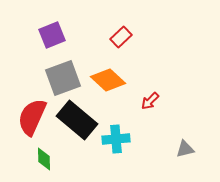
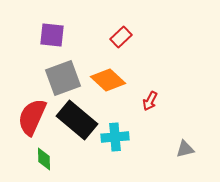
purple square: rotated 28 degrees clockwise
red arrow: rotated 18 degrees counterclockwise
cyan cross: moved 1 px left, 2 px up
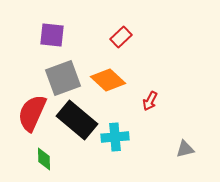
red semicircle: moved 4 px up
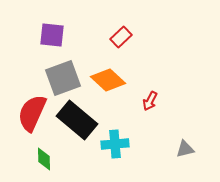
cyan cross: moved 7 px down
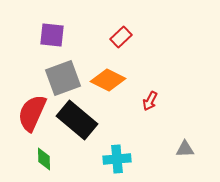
orange diamond: rotated 16 degrees counterclockwise
cyan cross: moved 2 px right, 15 px down
gray triangle: rotated 12 degrees clockwise
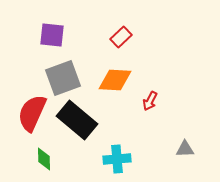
orange diamond: moved 7 px right; rotated 24 degrees counterclockwise
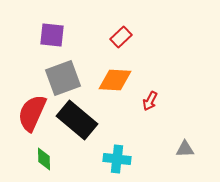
cyan cross: rotated 12 degrees clockwise
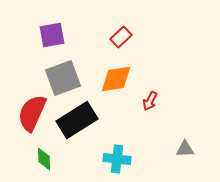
purple square: rotated 16 degrees counterclockwise
orange diamond: moved 1 px right, 1 px up; rotated 12 degrees counterclockwise
black rectangle: rotated 72 degrees counterclockwise
